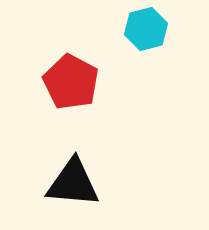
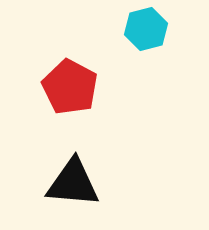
red pentagon: moved 1 px left, 5 px down
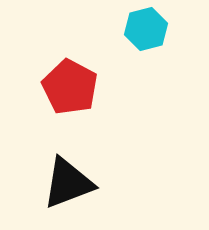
black triangle: moved 5 px left; rotated 26 degrees counterclockwise
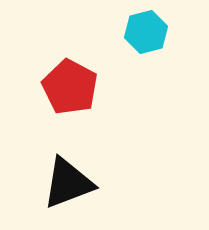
cyan hexagon: moved 3 px down
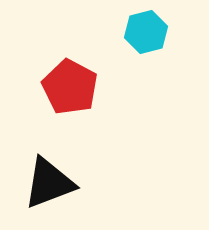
black triangle: moved 19 px left
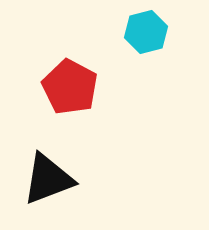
black triangle: moved 1 px left, 4 px up
